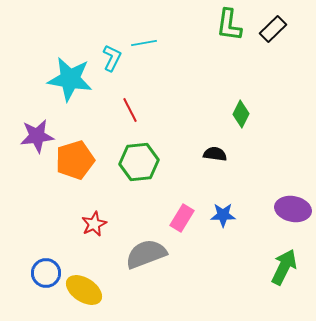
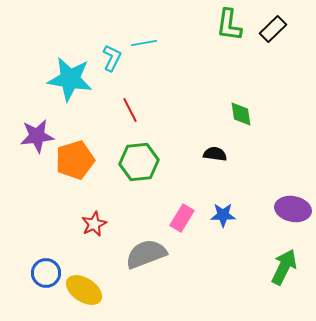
green diamond: rotated 36 degrees counterclockwise
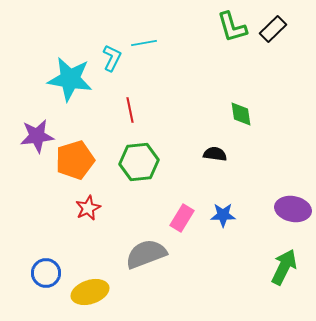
green L-shape: moved 3 px right, 2 px down; rotated 24 degrees counterclockwise
red line: rotated 15 degrees clockwise
red star: moved 6 px left, 16 px up
yellow ellipse: moved 6 px right, 2 px down; rotated 51 degrees counterclockwise
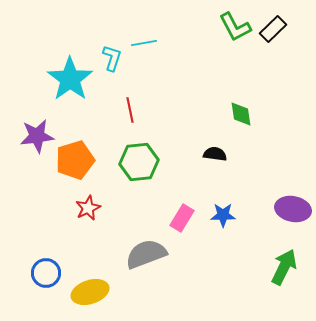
green L-shape: moved 3 px right; rotated 12 degrees counterclockwise
cyan L-shape: rotated 8 degrees counterclockwise
cyan star: rotated 27 degrees clockwise
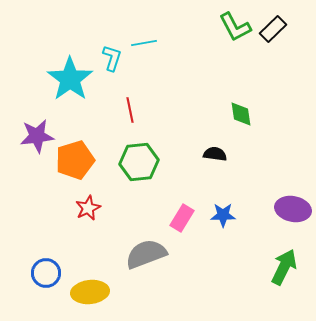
yellow ellipse: rotated 12 degrees clockwise
